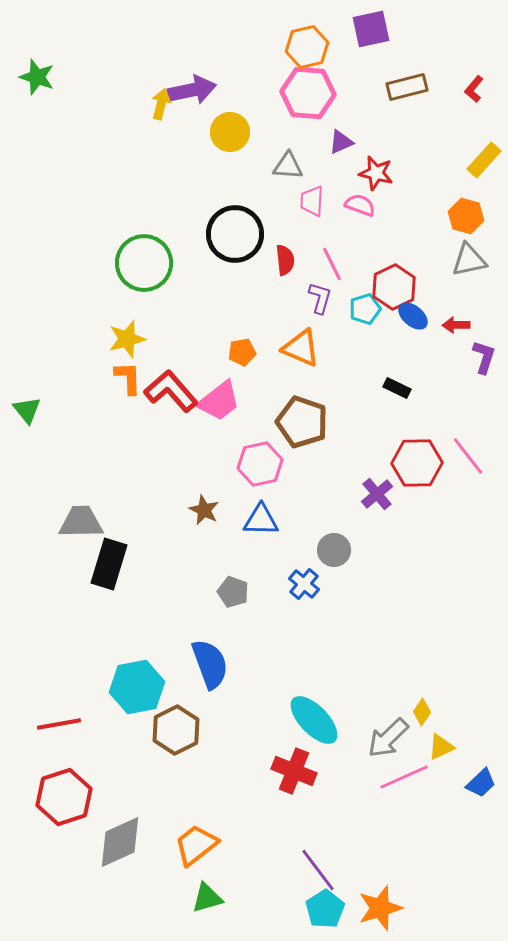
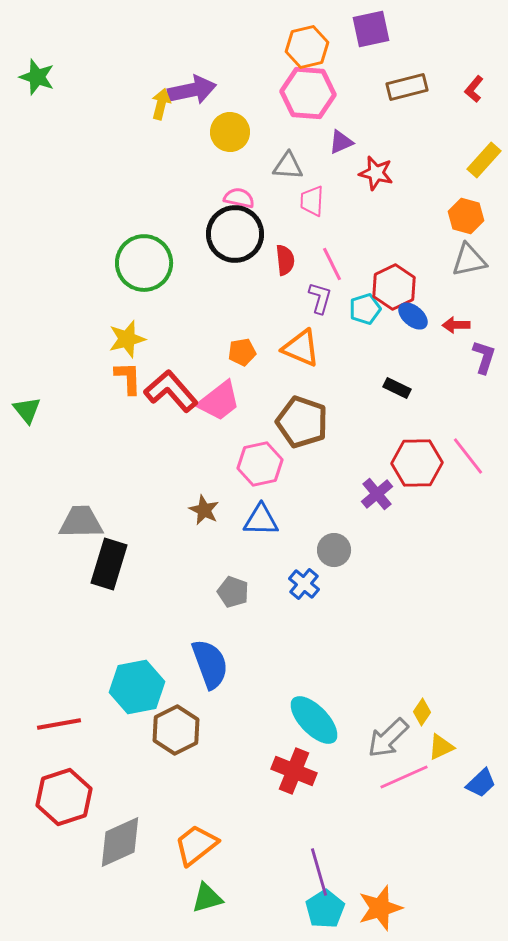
pink semicircle at (360, 205): moved 121 px left, 7 px up; rotated 8 degrees counterclockwise
purple line at (318, 870): moved 1 px right, 2 px down; rotated 21 degrees clockwise
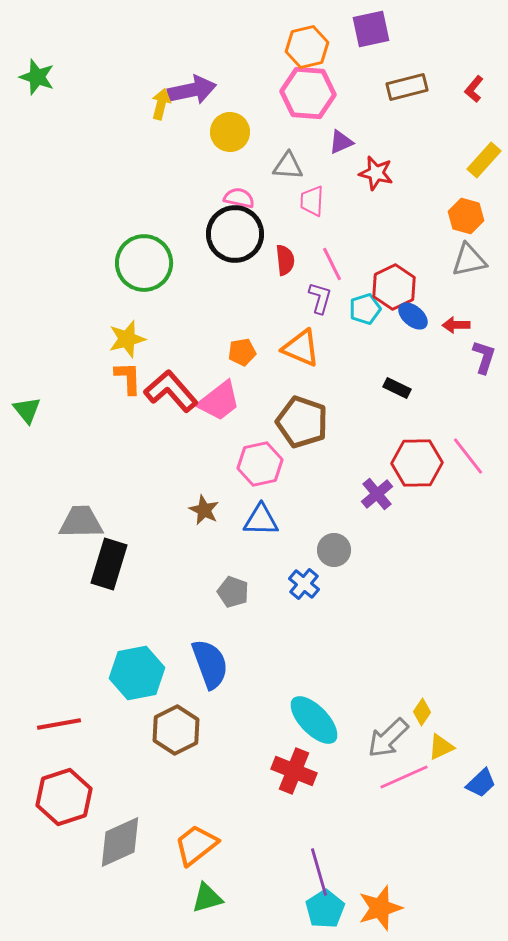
cyan hexagon at (137, 687): moved 14 px up
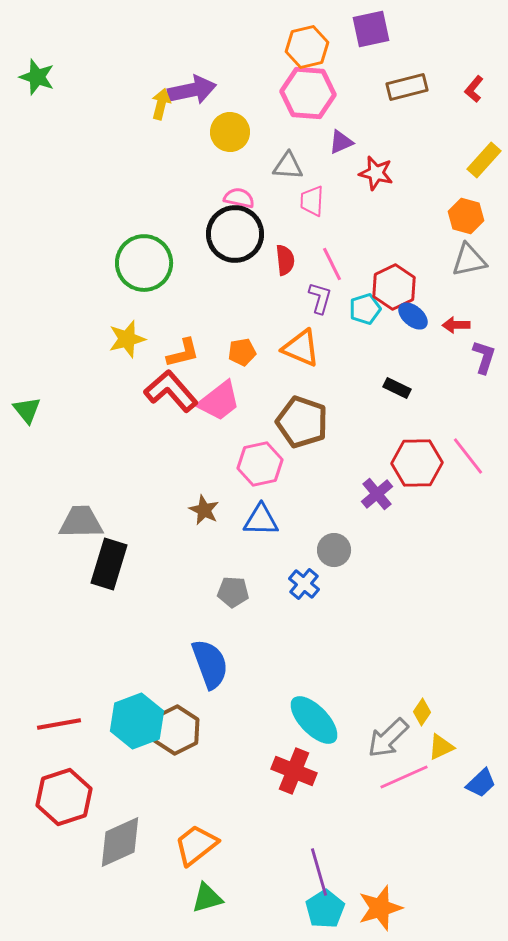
orange L-shape at (128, 378): moved 55 px right, 25 px up; rotated 78 degrees clockwise
gray pentagon at (233, 592): rotated 16 degrees counterclockwise
cyan hexagon at (137, 673): moved 48 px down; rotated 10 degrees counterclockwise
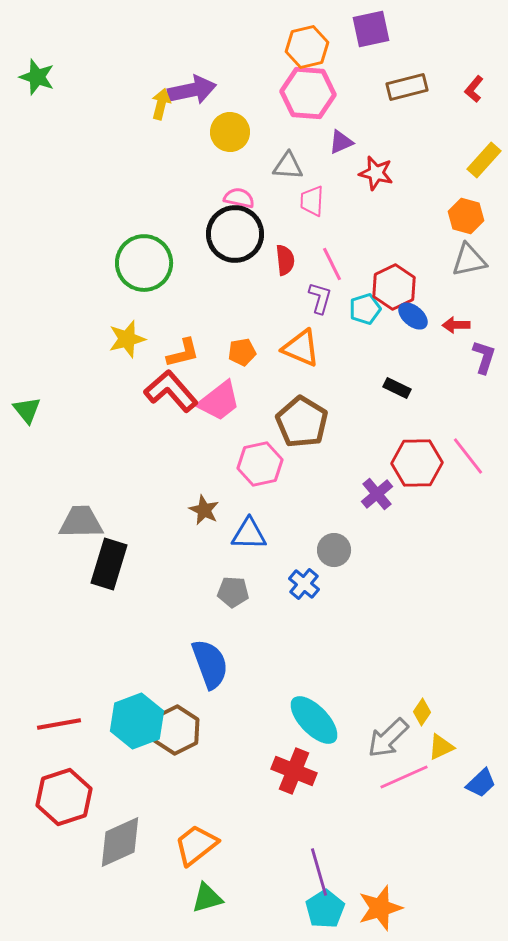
brown pentagon at (302, 422): rotated 12 degrees clockwise
blue triangle at (261, 520): moved 12 px left, 14 px down
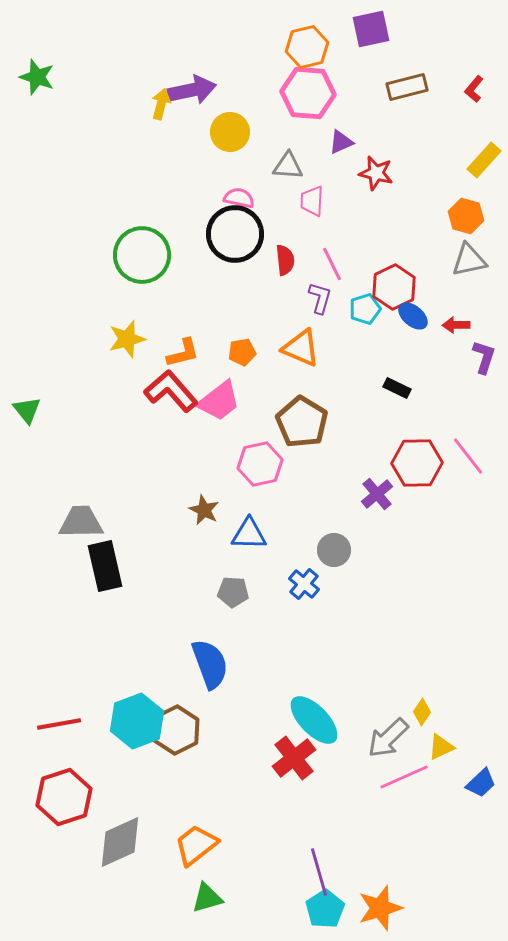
green circle at (144, 263): moved 2 px left, 8 px up
black rectangle at (109, 564): moved 4 px left, 2 px down; rotated 30 degrees counterclockwise
red cross at (294, 771): moved 13 px up; rotated 30 degrees clockwise
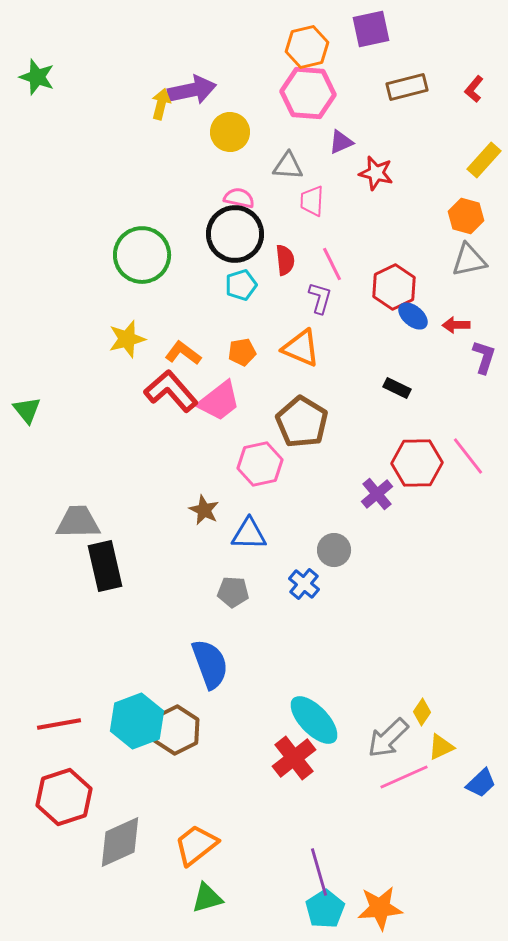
cyan pentagon at (365, 309): moved 124 px left, 24 px up
orange L-shape at (183, 353): rotated 129 degrees counterclockwise
gray trapezoid at (81, 522): moved 3 px left
orange star at (380, 908): rotated 12 degrees clockwise
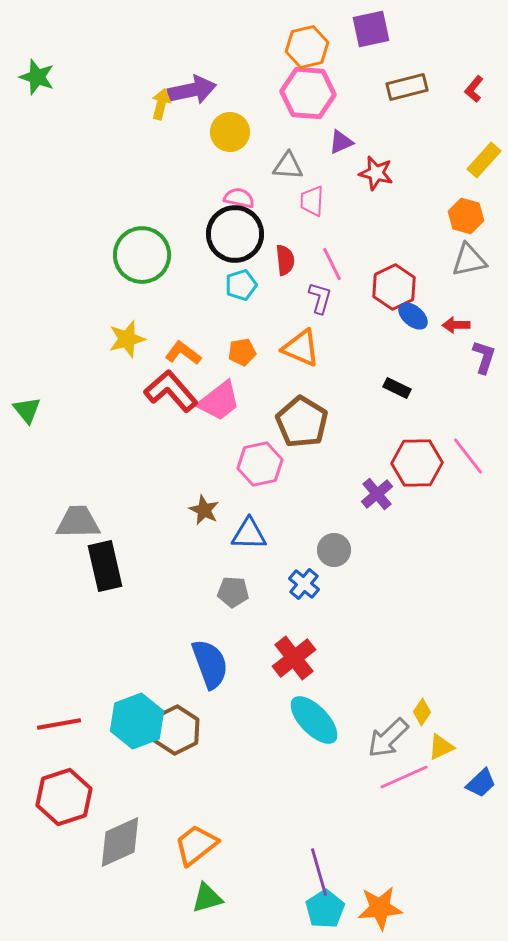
red cross at (294, 758): moved 100 px up
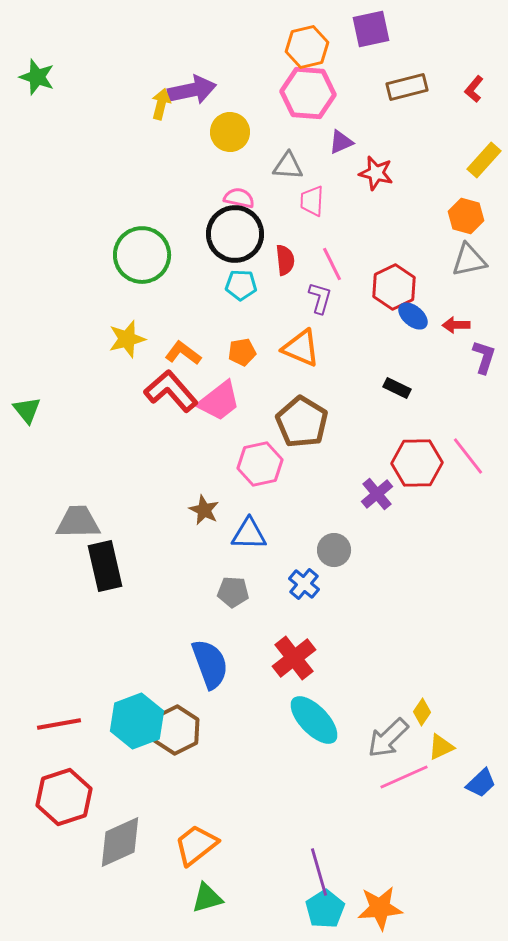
cyan pentagon at (241, 285): rotated 20 degrees clockwise
